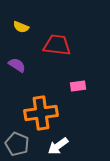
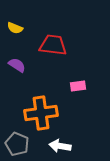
yellow semicircle: moved 6 px left, 1 px down
red trapezoid: moved 4 px left
white arrow: moved 2 px right; rotated 45 degrees clockwise
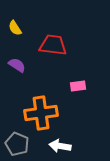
yellow semicircle: rotated 35 degrees clockwise
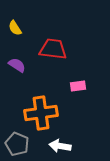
red trapezoid: moved 4 px down
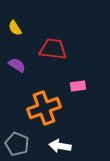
orange cross: moved 3 px right, 5 px up; rotated 12 degrees counterclockwise
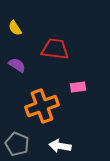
red trapezoid: moved 2 px right
pink rectangle: moved 1 px down
orange cross: moved 2 px left, 2 px up
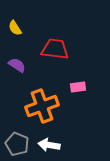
white arrow: moved 11 px left, 1 px up
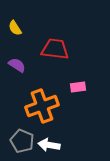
gray pentagon: moved 5 px right, 3 px up
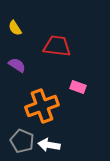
red trapezoid: moved 2 px right, 3 px up
pink rectangle: rotated 28 degrees clockwise
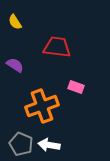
yellow semicircle: moved 6 px up
red trapezoid: moved 1 px down
purple semicircle: moved 2 px left
pink rectangle: moved 2 px left
gray pentagon: moved 1 px left, 3 px down
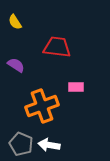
purple semicircle: moved 1 px right
pink rectangle: rotated 21 degrees counterclockwise
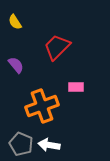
red trapezoid: rotated 52 degrees counterclockwise
purple semicircle: rotated 18 degrees clockwise
